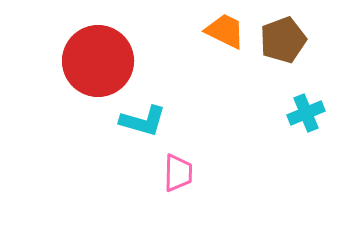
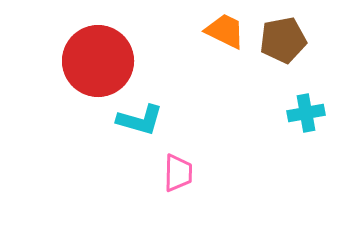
brown pentagon: rotated 9 degrees clockwise
cyan cross: rotated 12 degrees clockwise
cyan L-shape: moved 3 px left, 1 px up
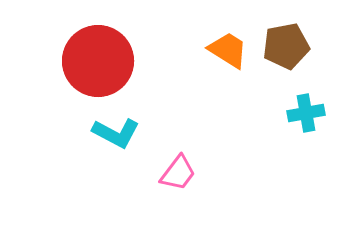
orange trapezoid: moved 3 px right, 19 px down; rotated 6 degrees clockwise
brown pentagon: moved 3 px right, 6 px down
cyan L-shape: moved 24 px left, 13 px down; rotated 12 degrees clockwise
pink trapezoid: rotated 36 degrees clockwise
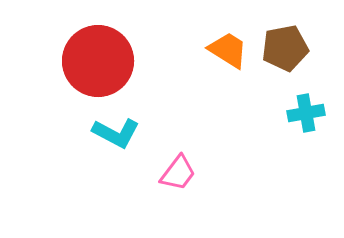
brown pentagon: moved 1 px left, 2 px down
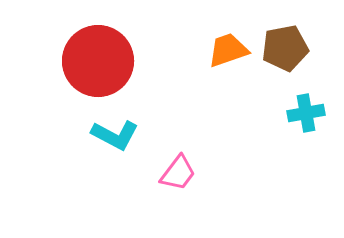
orange trapezoid: rotated 51 degrees counterclockwise
cyan L-shape: moved 1 px left, 2 px down
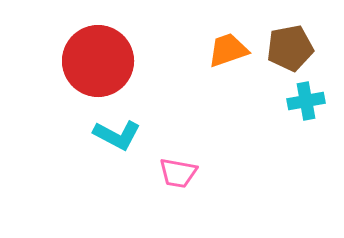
brown pentagon: moved 5 px right
cyan cross: moved 12 px up
cyan L-shape: moved 2 px right
pink trapezoid: rotated 63 degrees clockwise
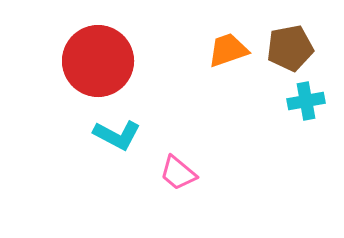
pink trapezoid: rotated 30 degrees clockwise
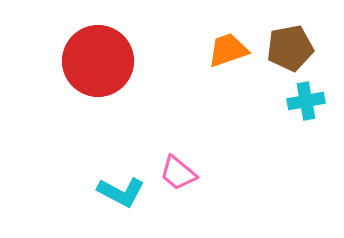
cyan L-shape: moved 4 px right, 57 px down
